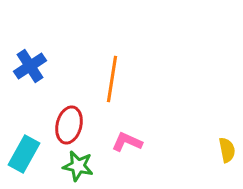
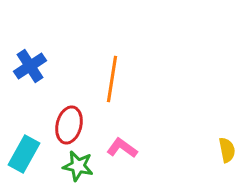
pink L-shape: moved 5 px left, 6 px down; rotated 12 degrees clockwise
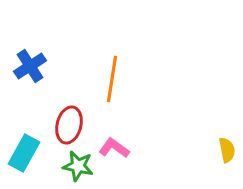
pink L-shape: moved 8 px left
cyan rectangle: moved 1 px up
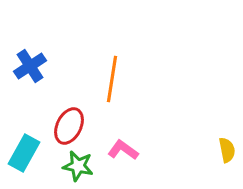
red ellipse: moved 1 px down; rotated 12 degrees clockwise
pink L-shape: moved 9 px right, 2 px down
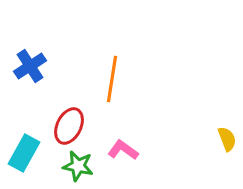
yellow semicircle: moved 11 px up; rotated 10 degrees counterclockwise
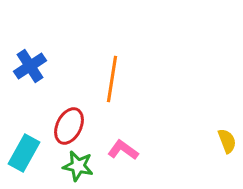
yellow semicircle: moved 2 px down
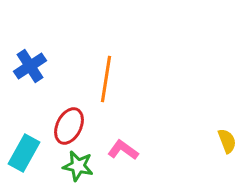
orange line: moved 6 px left
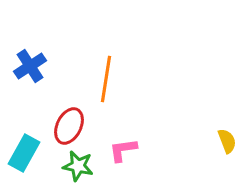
pink L-shape: rotated 44 degrees counterclockwise
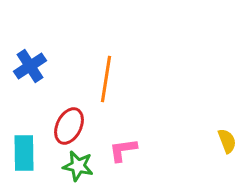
cyan rectangle: rotated 30 degrees counterclockwise
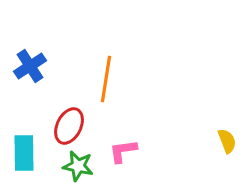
pink L-shape: moved 1 px down
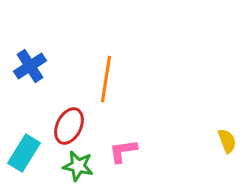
cyan rectangle: rotated 33 degrees clockwise
